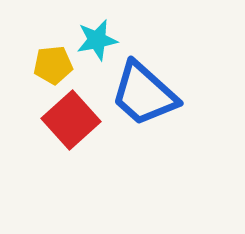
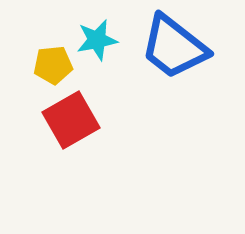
blue trapezoid: moved 30 px right, 47 px up; rotated 4 degrees counterclockwise
red square: rotated 12 degrees clockwise
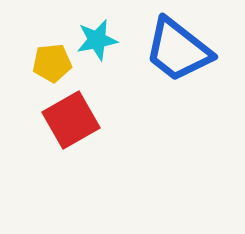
blue trapezoid: moved 4 px right, 3 px down
yellow pentagon: moved 1 px left, 2 px up
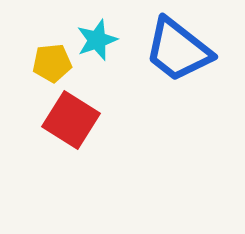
cyan star: rotated 9 degrees counterclockwise
red square: rotated 28 degrees counterclockwise
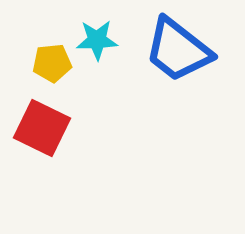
cyan star: rotated 18 degrees clockwise
red square: moved 29 px left, 8 px down; rotated 6 degrees counterclockwise
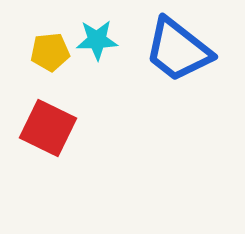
yellow pentagon: moved 2 px left, 11 px up
red square: moved 6 px right
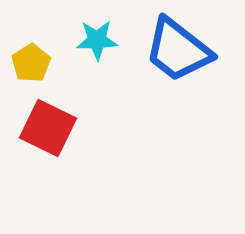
yellow pentagon: moved 19 px left, 11 px down; rotated 27 degrees counterclockwise
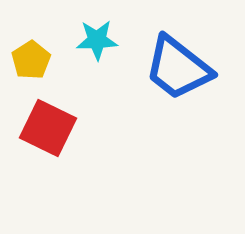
blue trapezoid: moved 18 px down
yellow pentagon: moved 3 px up
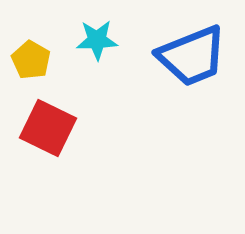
yellow pentagon: rotated 9 degrees counterclockwise
blue trapezoid: moved 14 px right, 12 px up; rotated 60 degrees counterclockwise
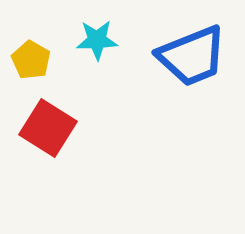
red square: rotated 6 degrees clockwise
